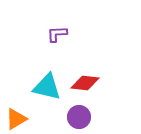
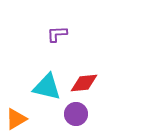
red diamond: moved 1 px left; rotated 12 degrees counterclockwise
purple circle: moved 3 px left, 3 px up
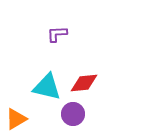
purple circle: moved 3 px left
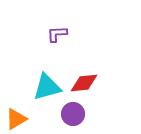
cyan triangle: rotated 28 degrees counterclockwise
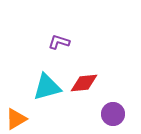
purple L-shape: moved 2 px right, 8 px down; rotated 20 degrees clockwise
purple circle: moved 40 px right
